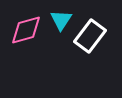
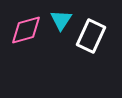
white rectangle: moved 1 px right; rotated 12 degrees counterclockwise
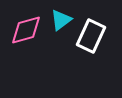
cyan triangle: rotated 20 degrees clockwise
